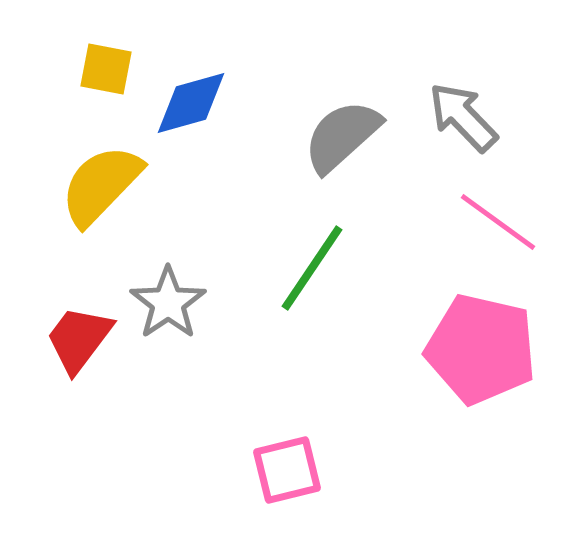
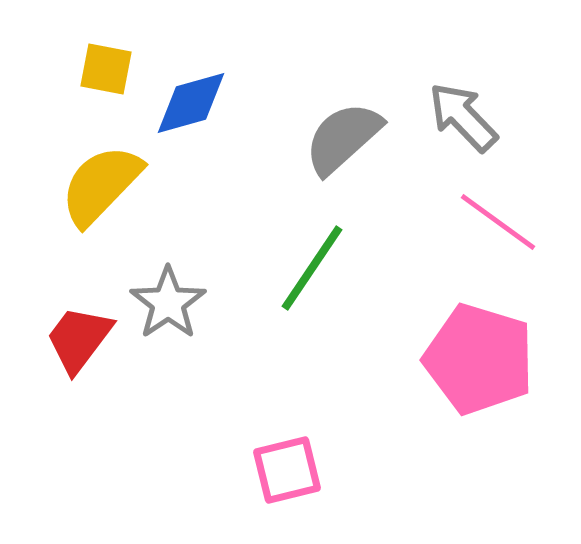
gray semicircle: moved 1 px right, 2 px down
pink pentagon: moved 2 px left, 10 px down; rotated 4 degrees clockwise
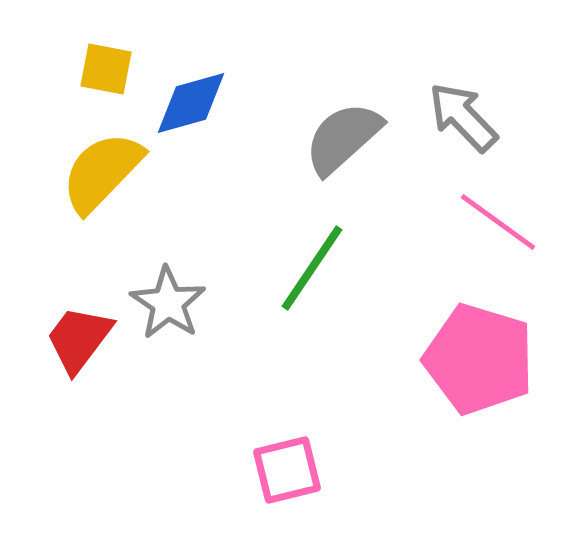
yellow semicircle: moved 1 px right, 13 px up
gray star: rotated 4 degrees counterclockwise
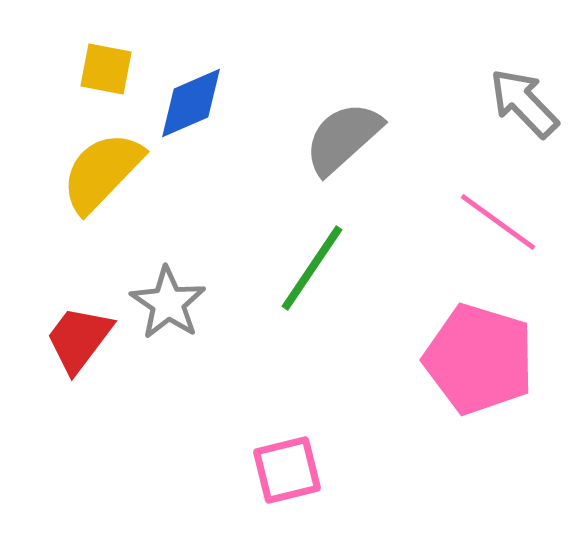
blue diamond: rotated 8 degrees counterclockwise
gray arrow: moved 61 px right, 14 px up
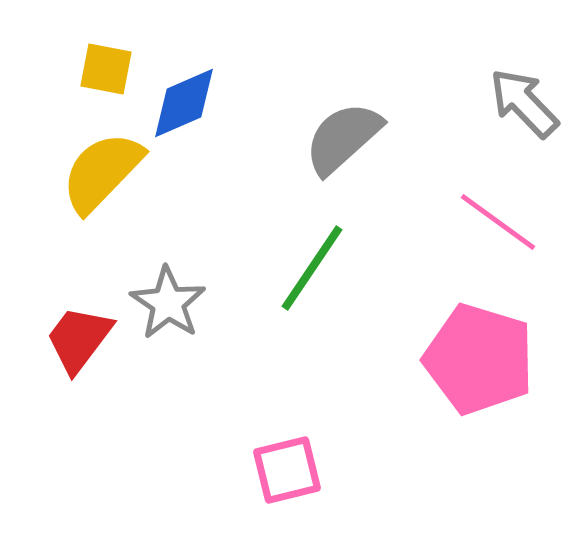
blue diamond: moved 7 px left
